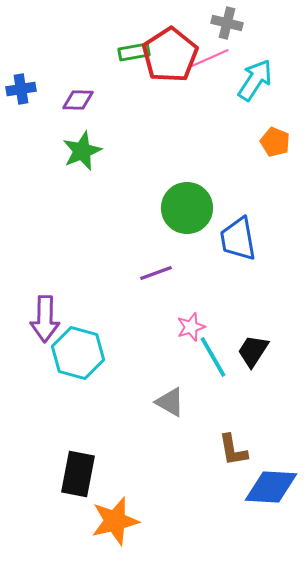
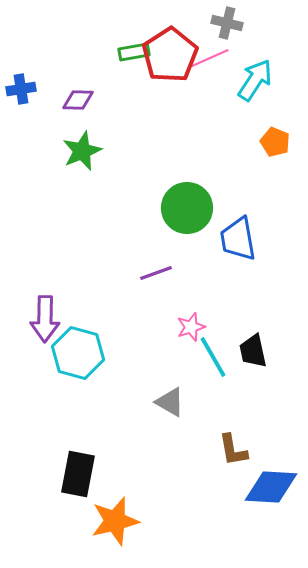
black trapezoid: rotated 45 degrees counterclockwise
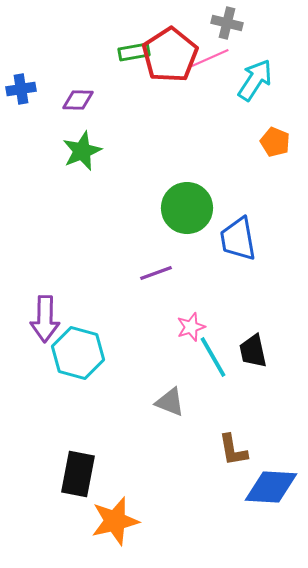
gray triangle: rotated 8 degrees counterclockwise
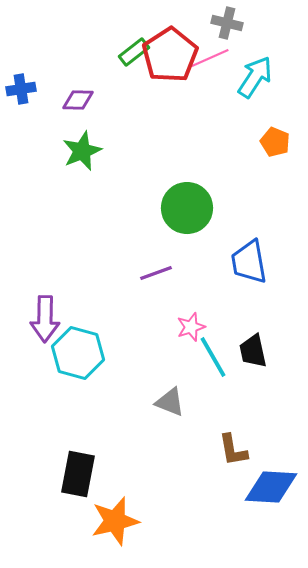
green rectangle: rotated 28 degrees counterclockwise
cyan arrow: moved 3 px up
blue trapezoid: moved 11 px right, 23 px down
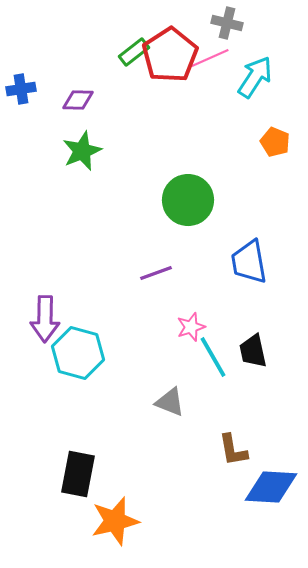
green circle: moved 1 px right, 8 px up
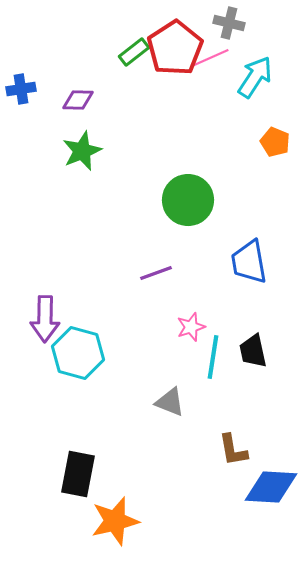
gray cross: moved 2 px right
red pentagon: moved 5 px right, 7 px up
cyan line: rotated 39 degrees clockwise
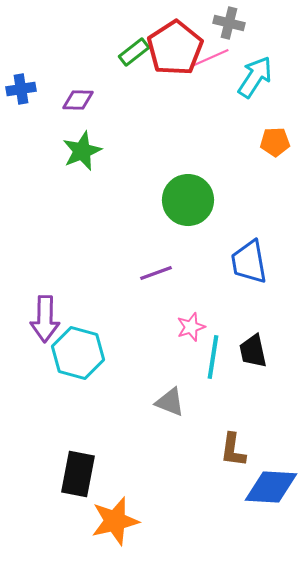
orange pentagon: rotated 24 degrees counterclockwise
brown L-shape: rotated 18 degrees clockwise
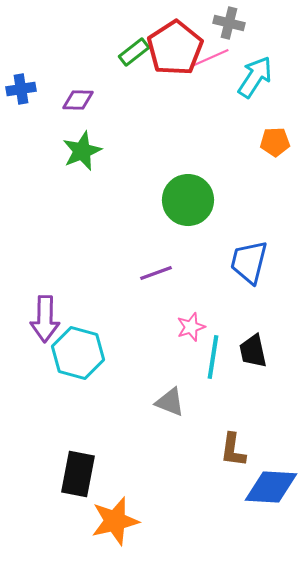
blue trapezoid: rotated 24 degrees clockwise
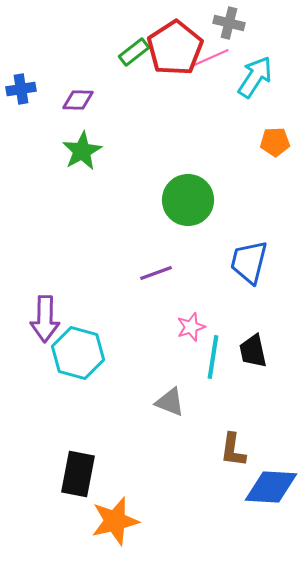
green star: rotated 6 degrees counterclockwise
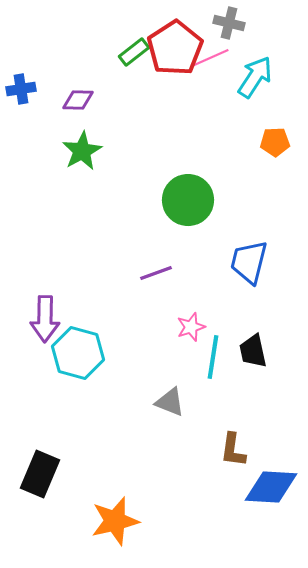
black rectangle: moved 38 px left; rotated 12 degrees clockwise
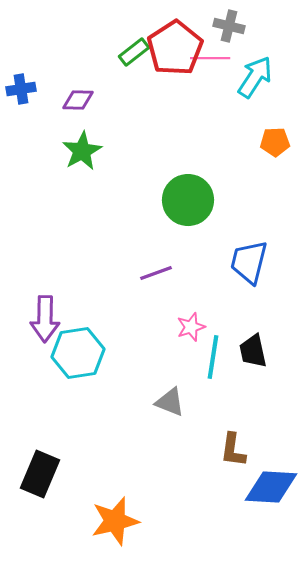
gray cross: moved 3 px down
pink line: rotated 24 degrees clockwise
cyan hexagon: rotated 24 degrees counterclockwise
